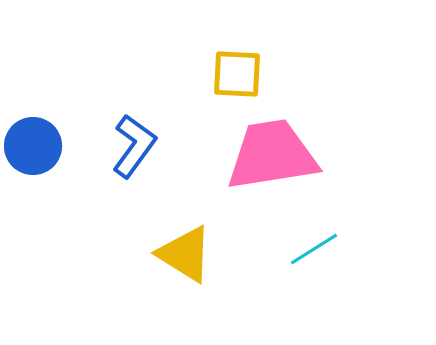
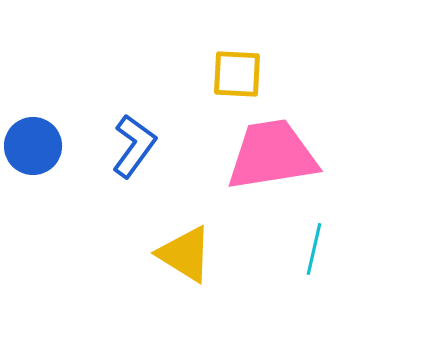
cyan line: rotated 45 degrees counterclockwise
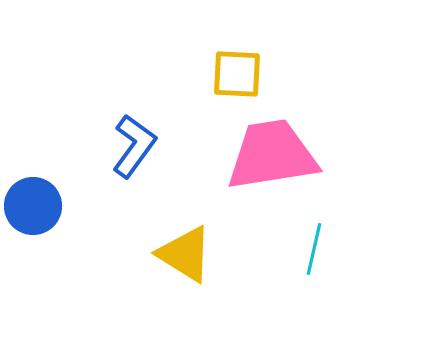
blue circle: moved 60 px down
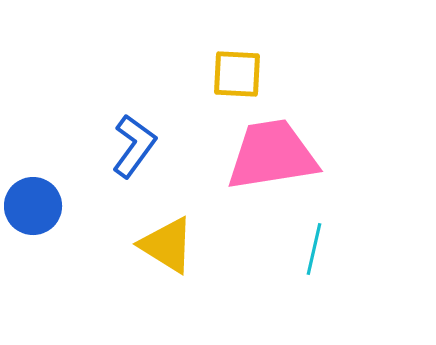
yellow triangle: moved 18 px left, 9 px up
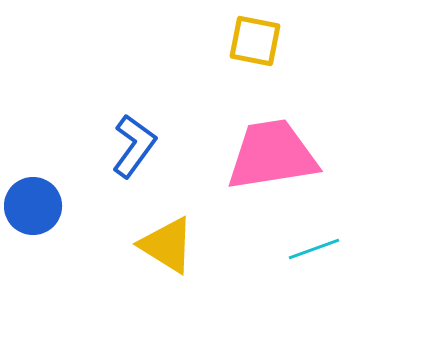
yellow square: moved 18 px right, 33 px up; rotated 8 degrees clockwise
cyan line: rotated 57 degrees clockwise
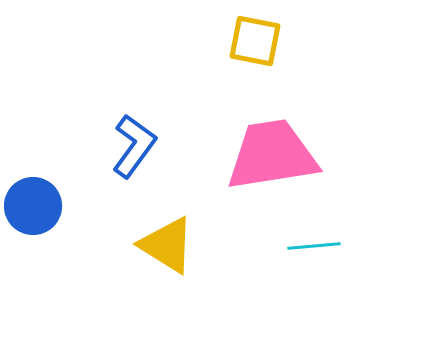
cyan line: moved 3 px up; rotated 15 degrees clockwise
